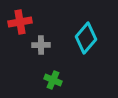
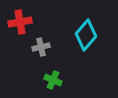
cyan diamond: moved 3 px up
gray cross: moved 2 px down; rotated 12 degrees counterclockwise
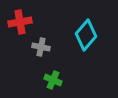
gray cross: rotated 24 degrees clockwise
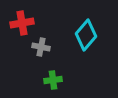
red cross: moved 2 px right, 1 px down
green cross: rotated 30 degrees counterclockwise
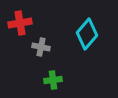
red cross: moved 2 px left
cyan diamond: moved 1 px right, 1 px up
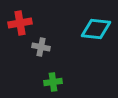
cyan diamond: moved 9 px right, 5 px up; rotated 56 degrees clockwise
green cross: moved 2 px down
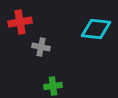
red cross: moved 1 px up
green cross: moved 4 px down
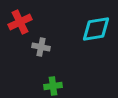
red cross: rotated 15 degrees counterclockwise
cyan diamond: rotated 16 degrees counterclockwise
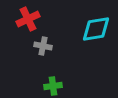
red cross: moved 8 px right, 3 px up
gray cross: moved 2 px right, 1 px up
